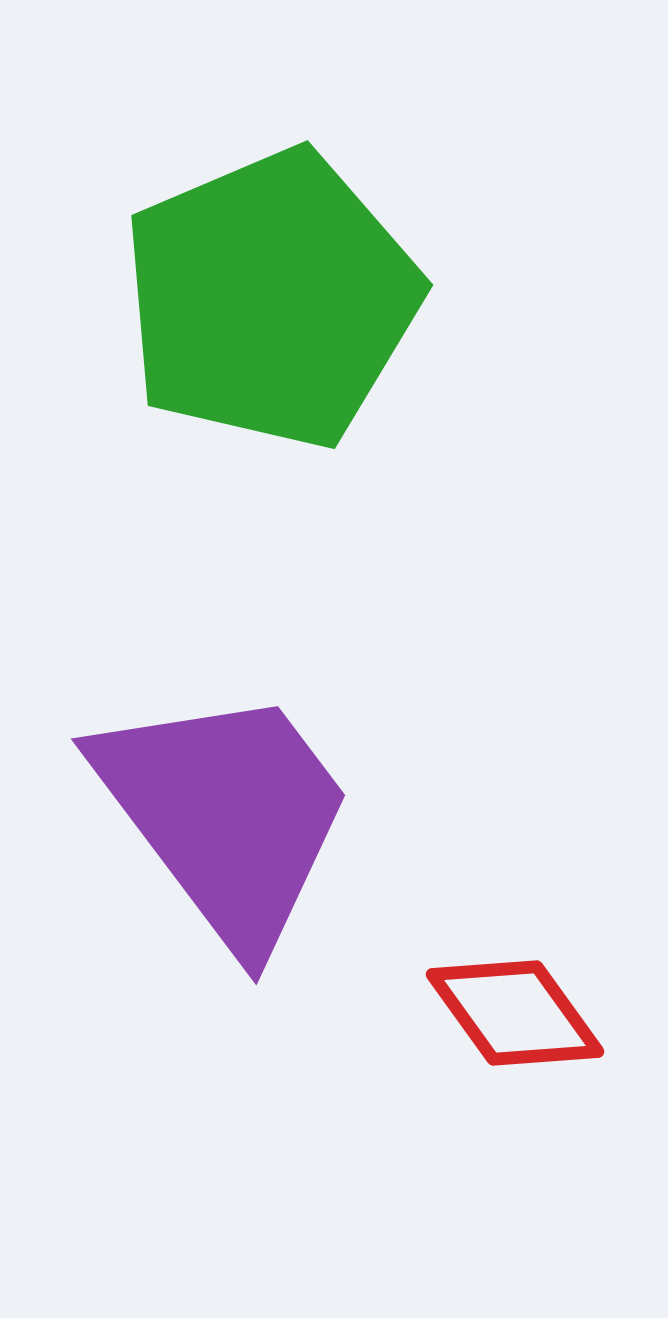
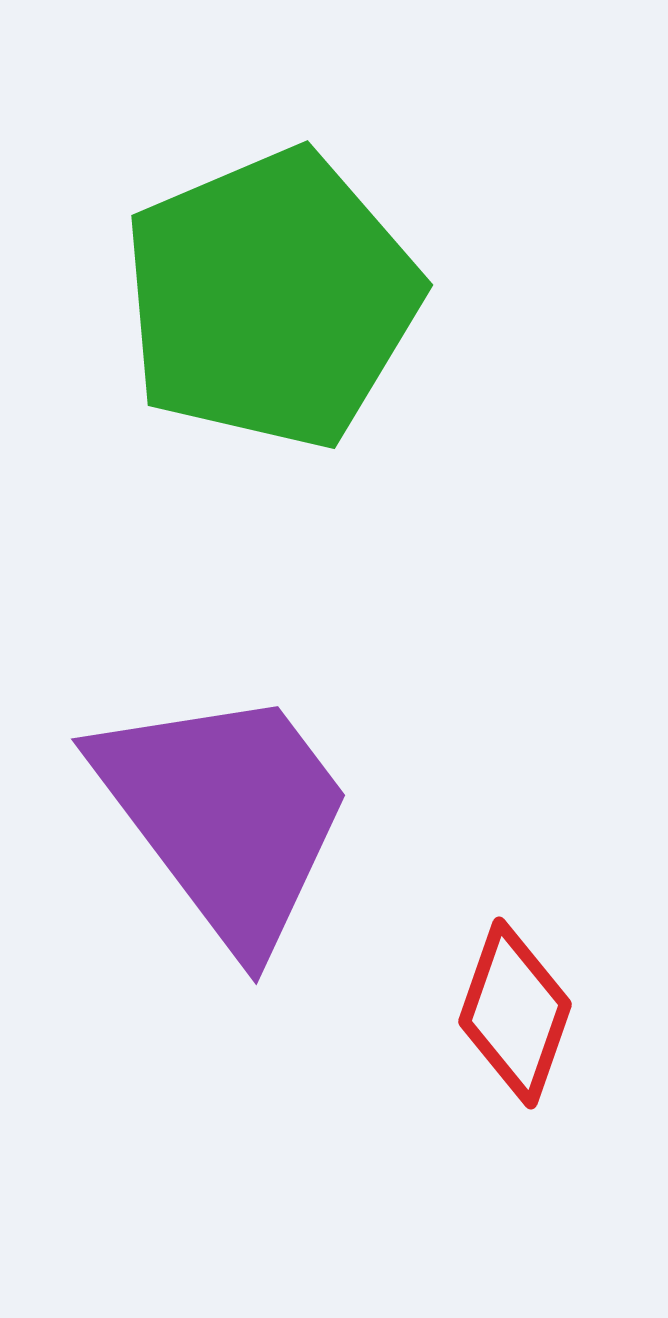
red diamond: rotated 55 degrees clockwise
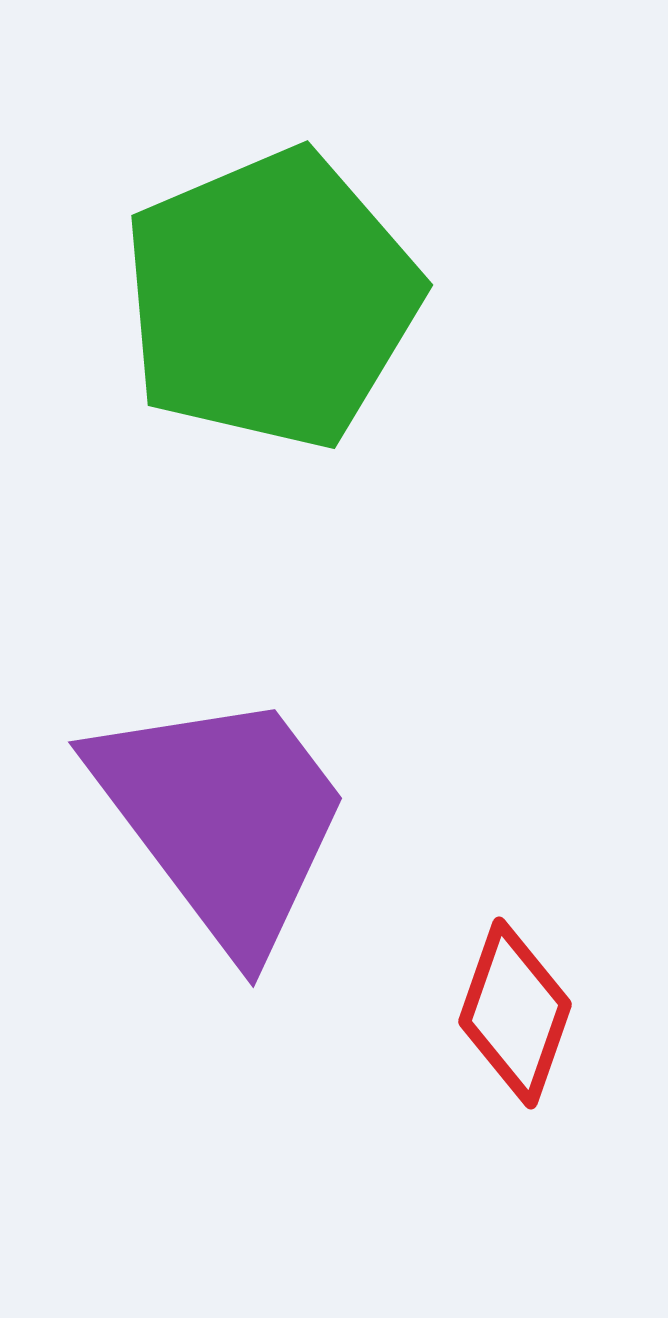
purple trapezoid: moved 3 px left, 3 px down
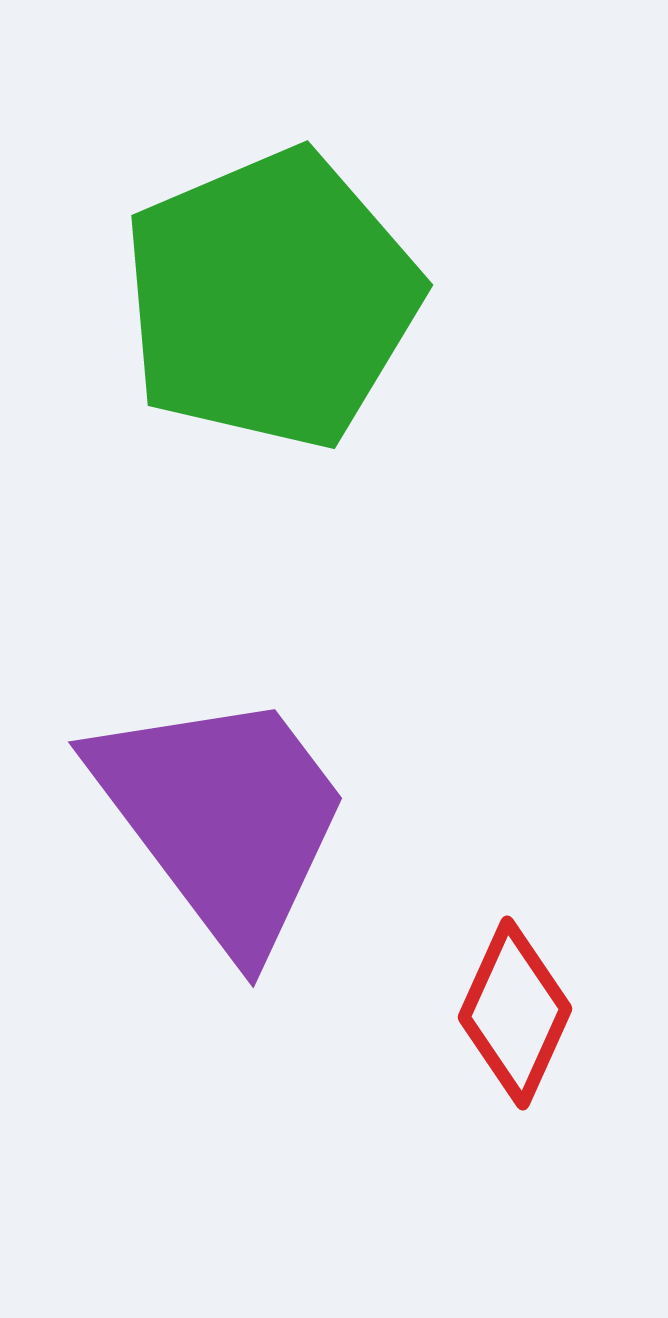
red diamond: rotated 5 degrees clockwise
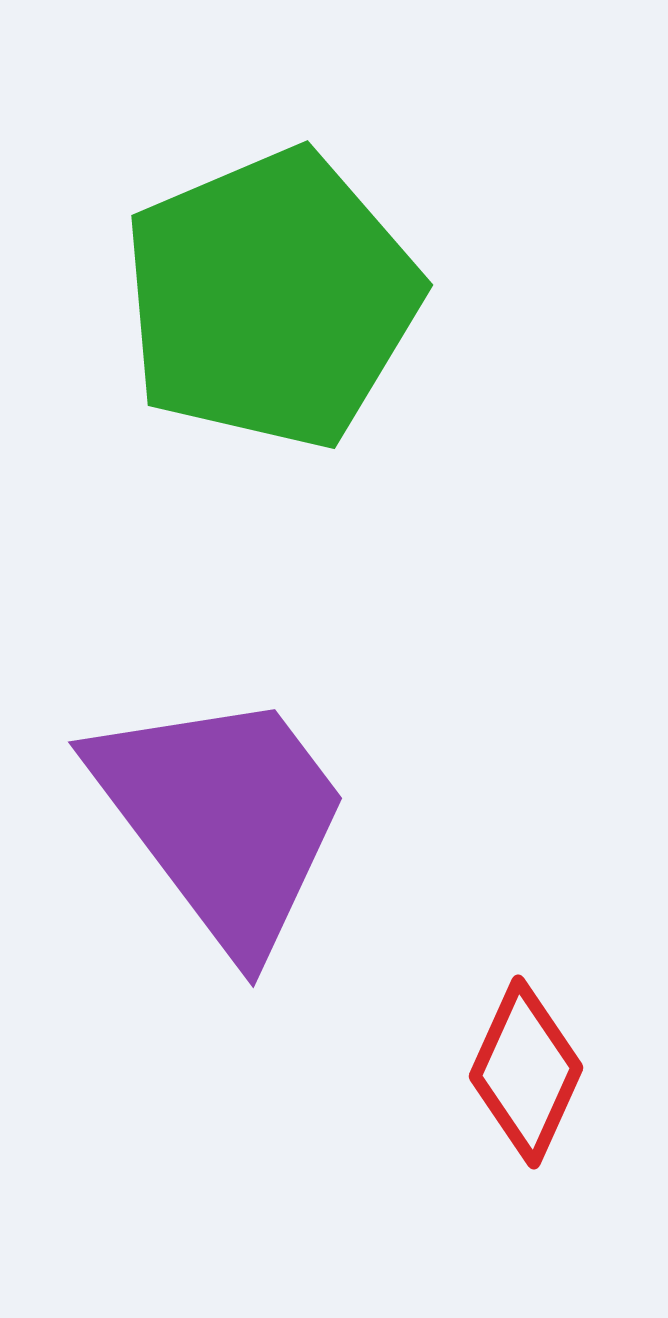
red diamond: moved 11 px right, 59 px down
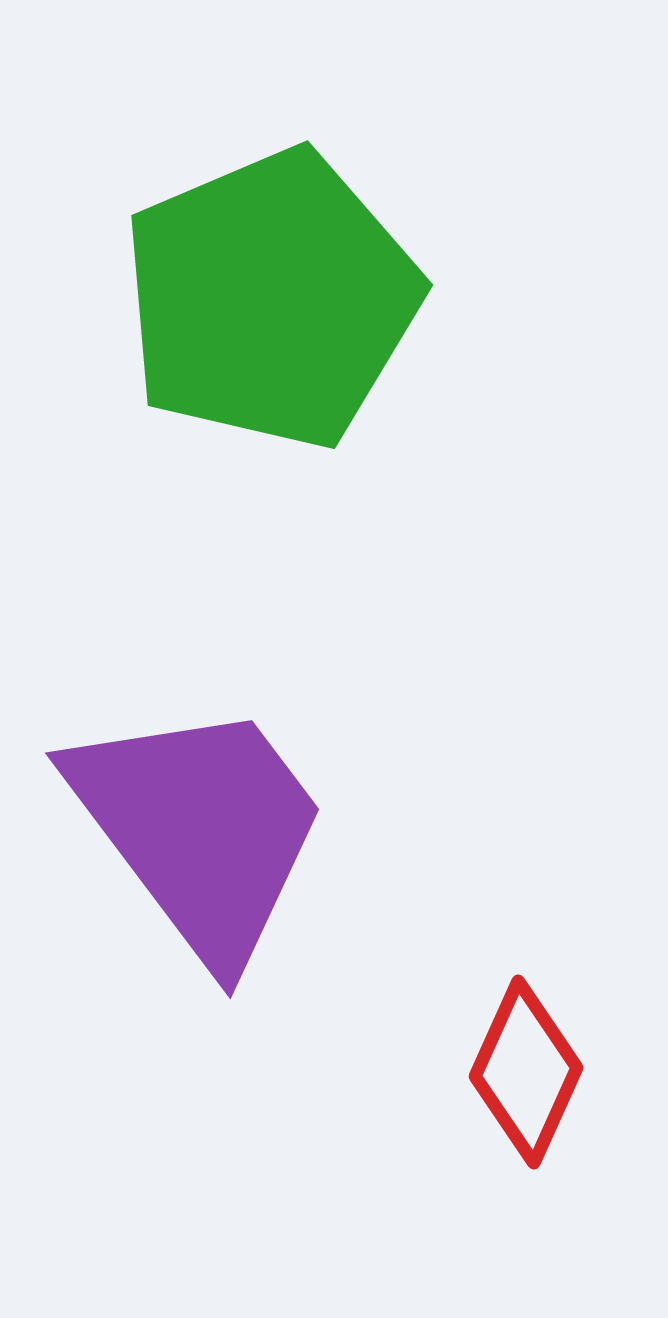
purple trapezoid: moved 23 px left, 11 px down
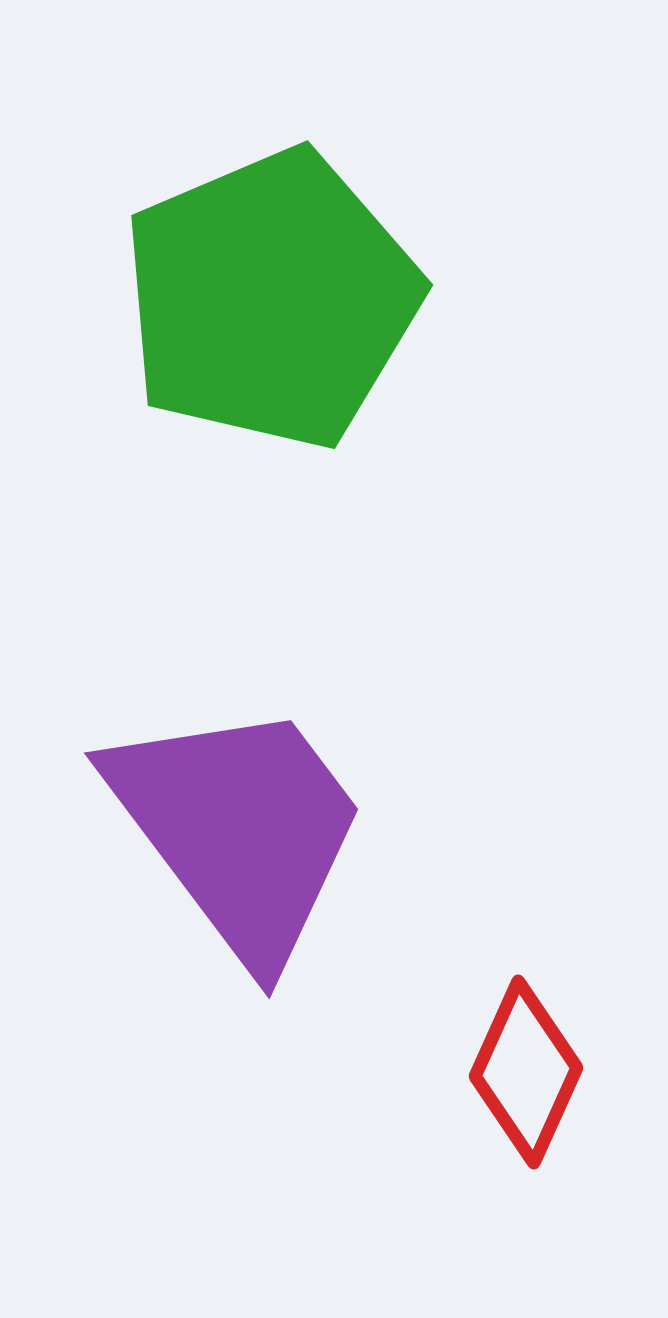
purple trapezoid: moved 39 px right
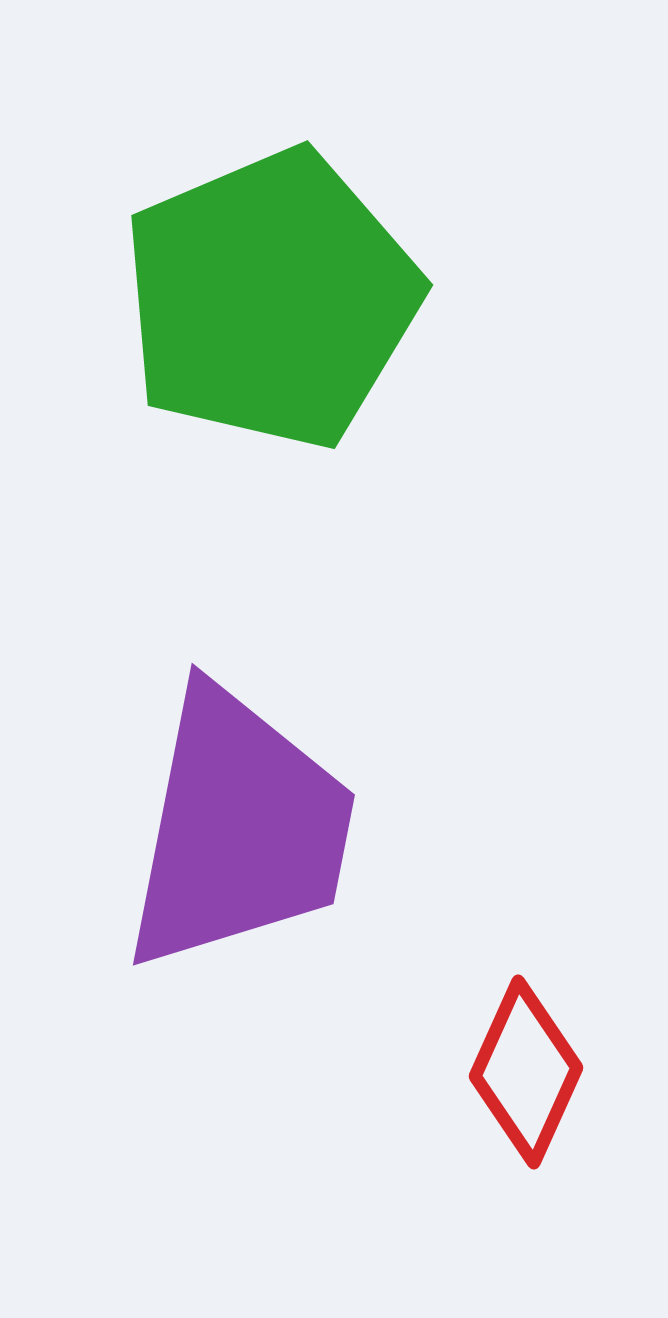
purple trapezoid: rotated 48 degrees clockwise
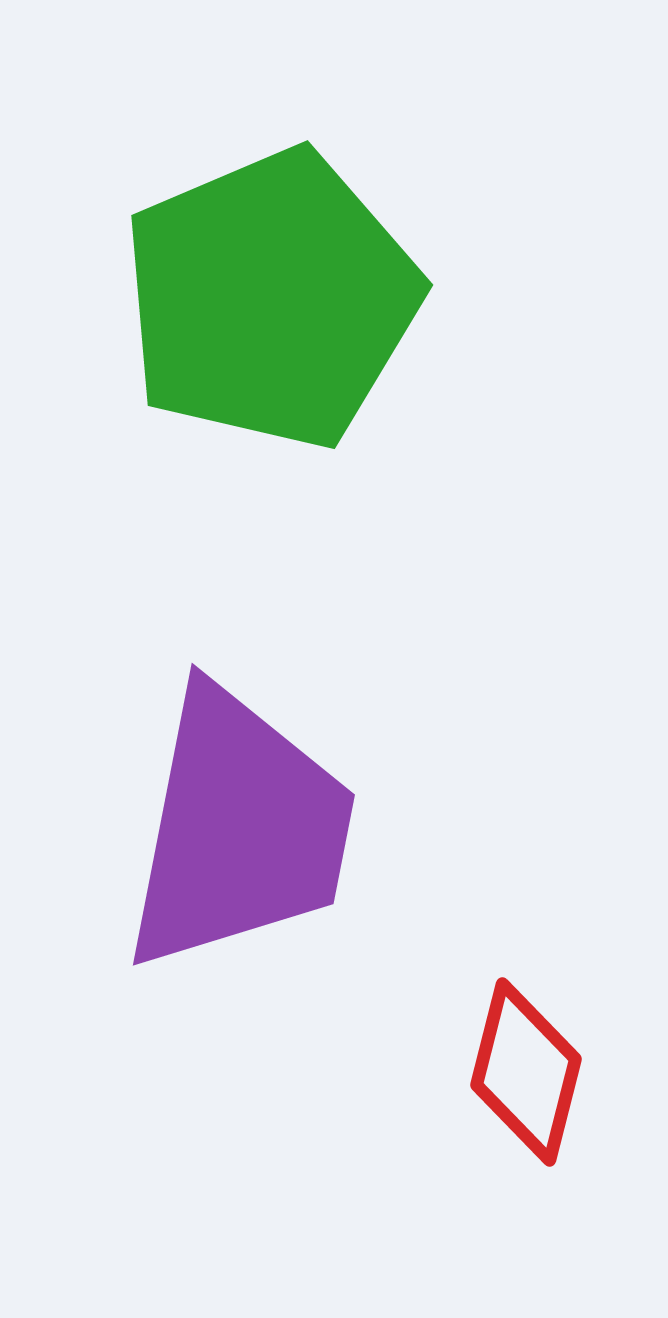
red diamond: rotated 10 degrees counterclockwise
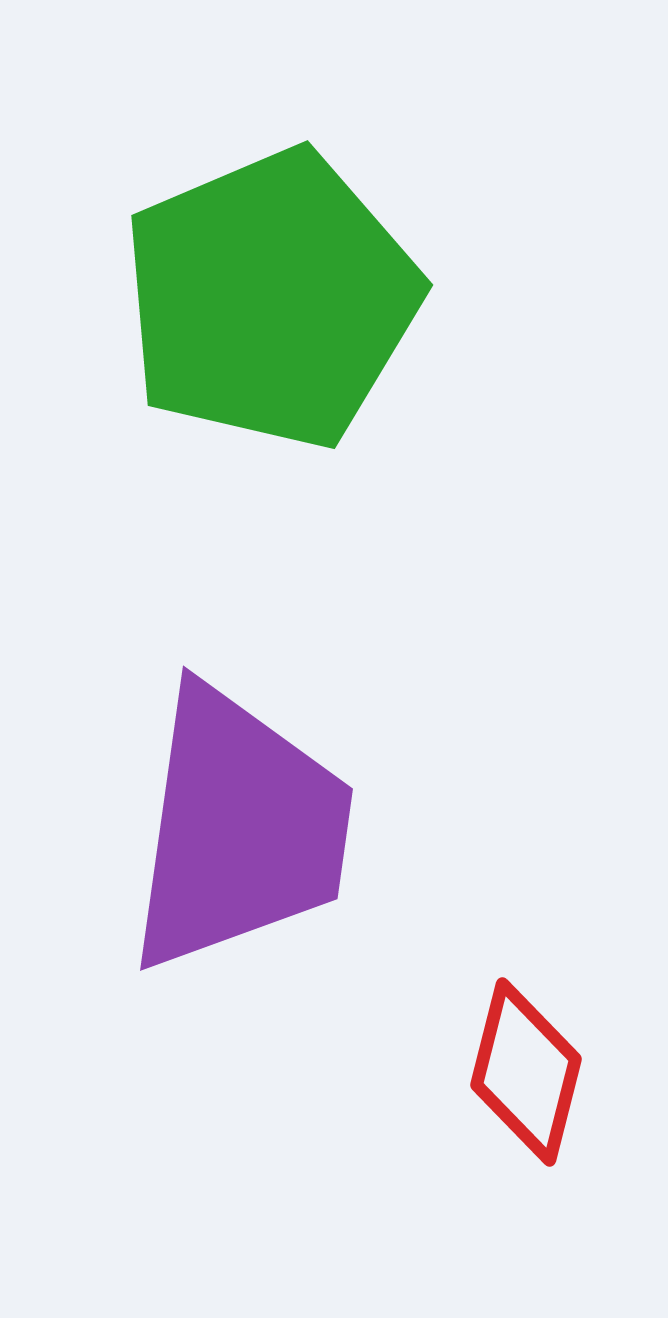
purple trapezoid: rotated 3 degrees counterclockwise
